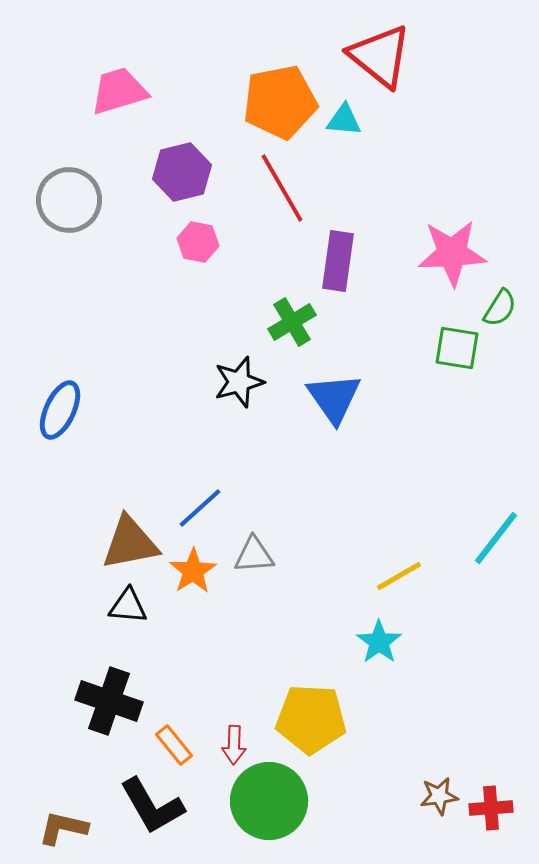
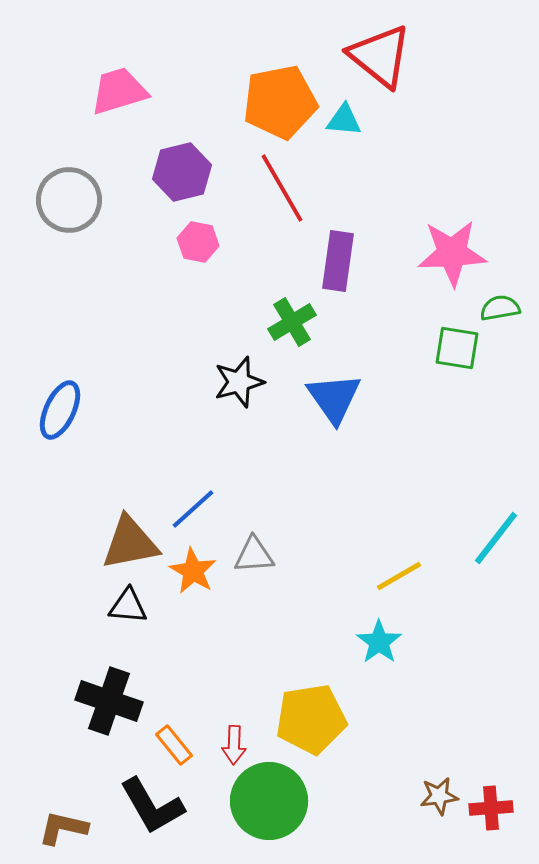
green semicircle: rotated 132 degrees counterclockwise
blue line: moved 7 px left, 1 px down
orange star: rotated 9 degrees counterclockwise
yellow pentagon: rotated 12 degrees counterclockwise
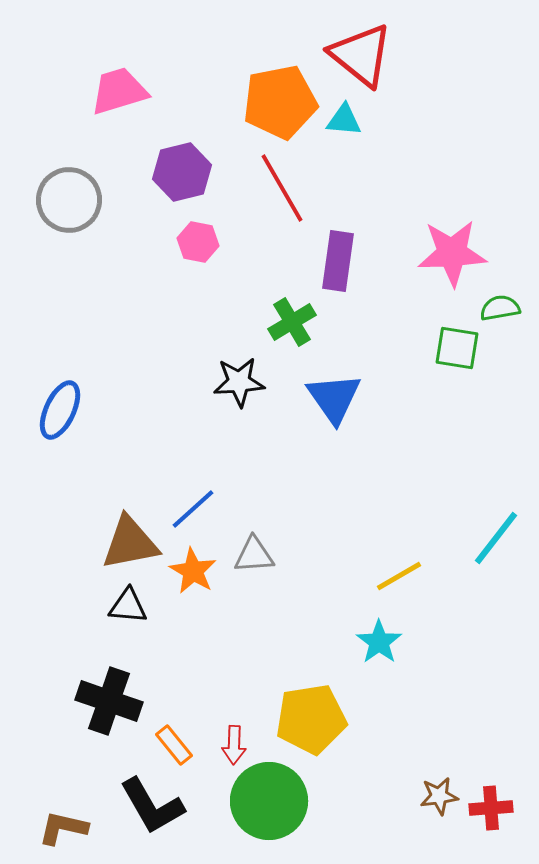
red triangle: moved 19 px left, 1 px up
black star: rotated 12 degrees clockwise
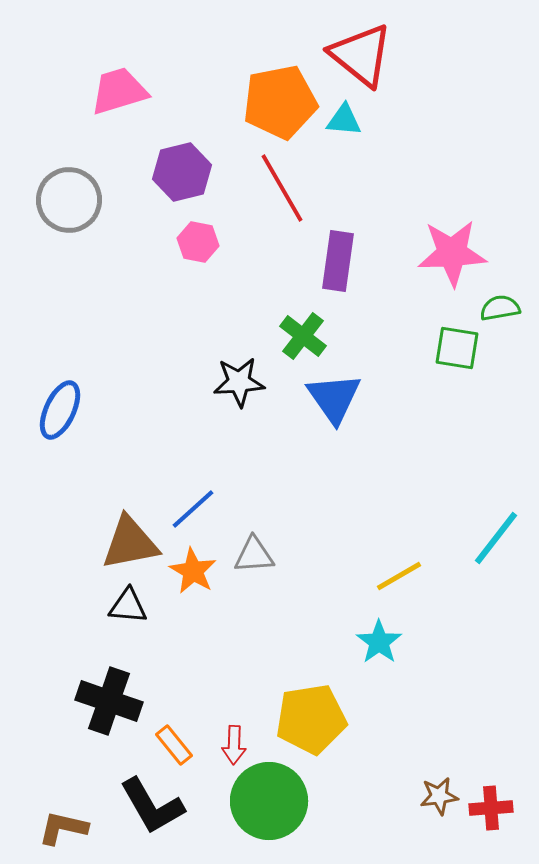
green cross: moved 11 px right, 14 px down; rotated 21 degrees counterclockwise
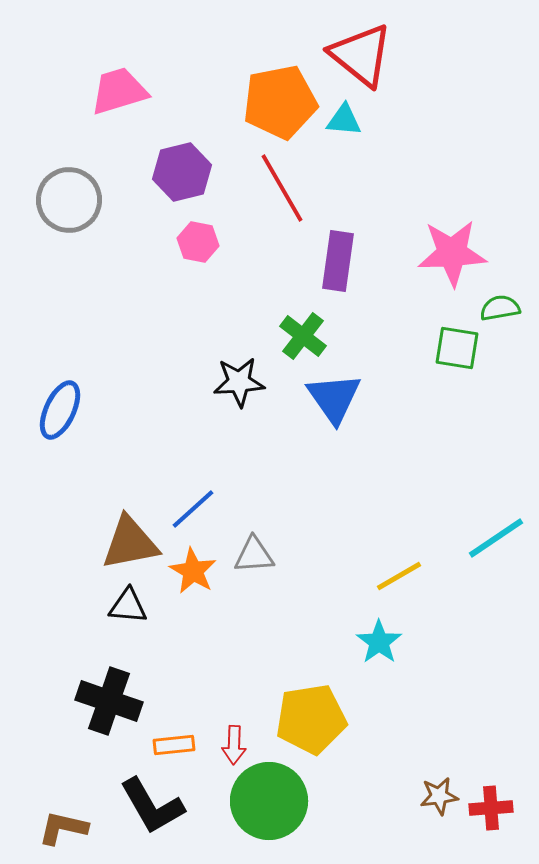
cyan line: rotated 18 degrees clockwise
orange rectangle: rotated 57 degrees counterclockwise
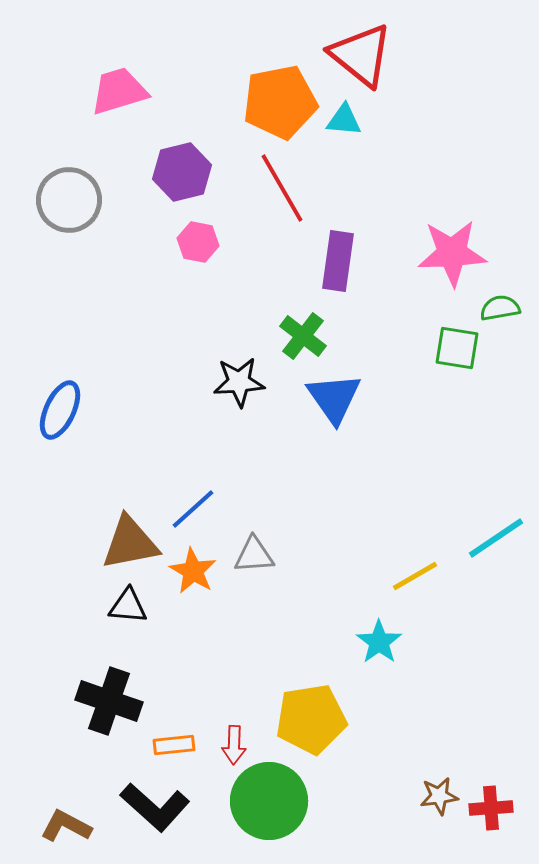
yellow line: moved 16 px right
black L-shape: moved 3 px right, 1 px down; rotated 18 degrees counterclockwise
brown L-shape: moved 3 px right, 2 px up; rotated 15 degrees clockwise
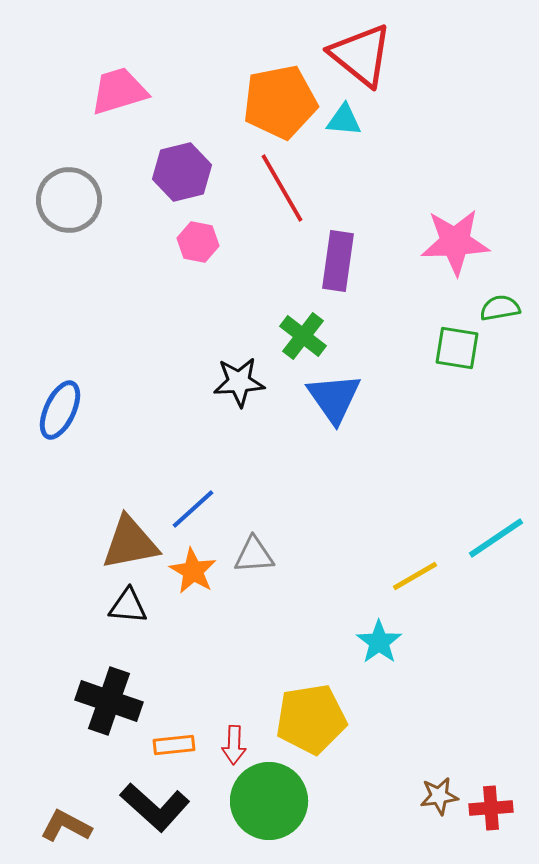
pink star: moved 3 px right, 11 px up
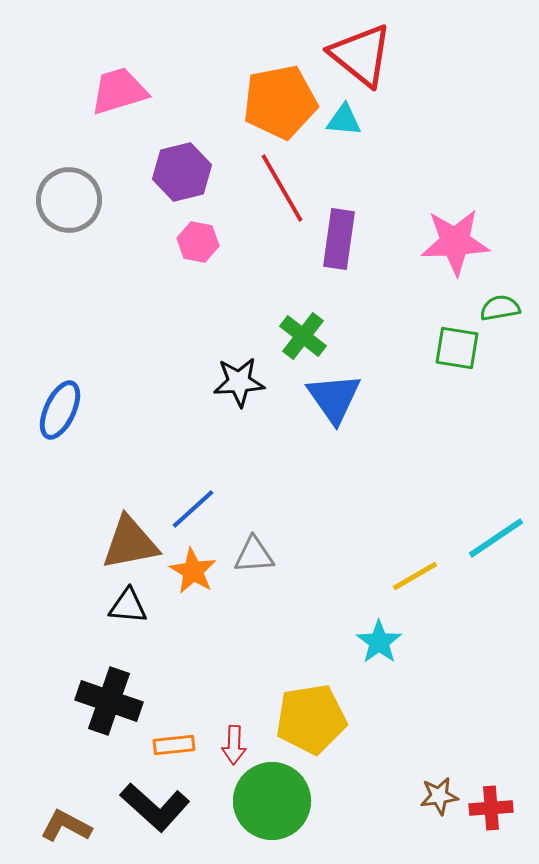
purple rectangle: moved 1 px right, 22 px up
green circle: moved 3 px right
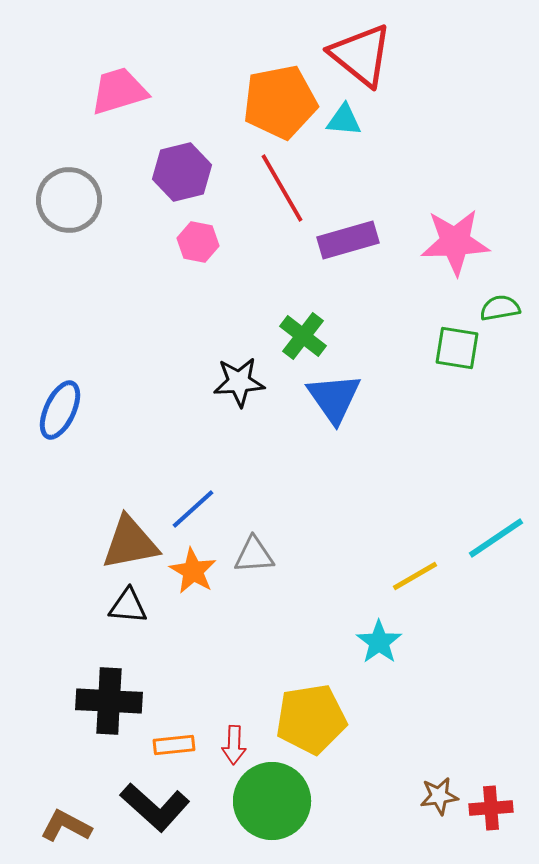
purple rectangle: moved 9 px right, 1 px down; rotated 66 degrees clockwise
black cross: rotated 16 degrees counterclockwise
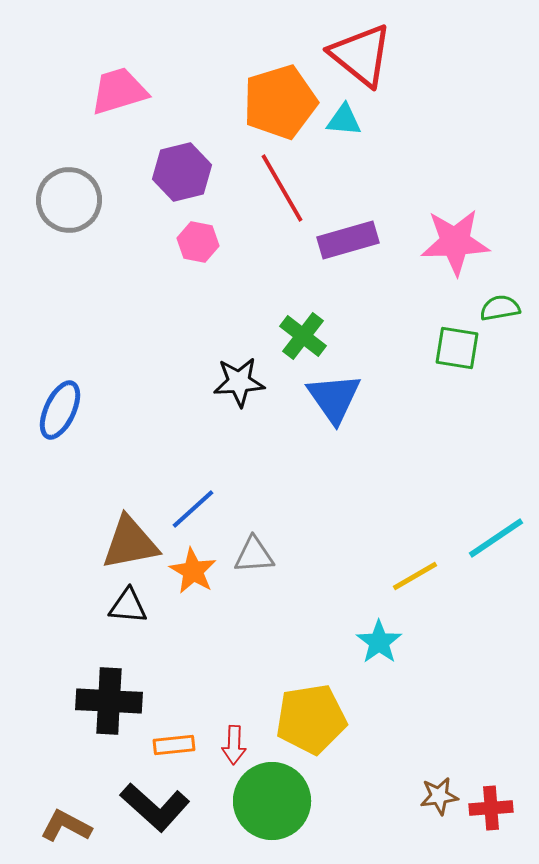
orange pentagon: rotated 6 degrees counterclockwise
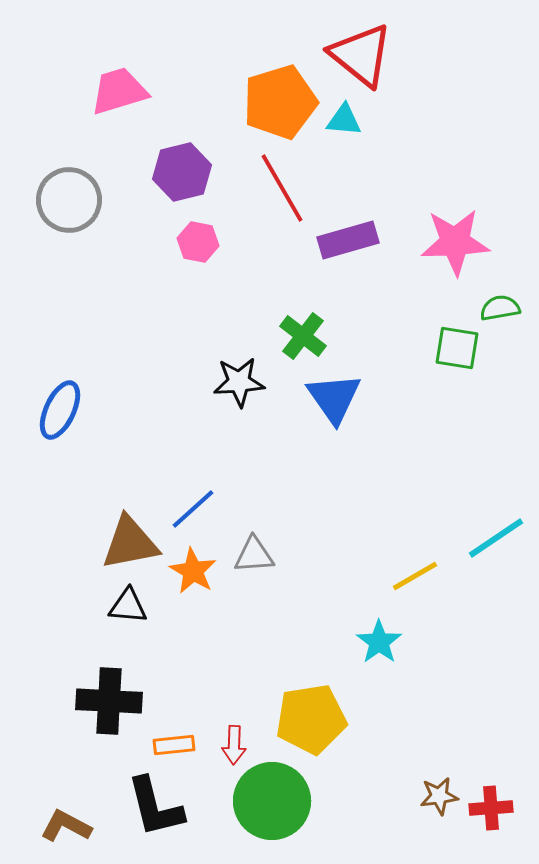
black L-shape: rotated 34 degrees clockwise
